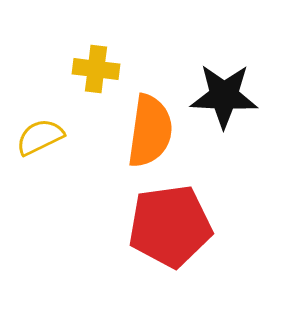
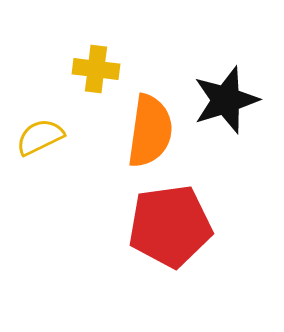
black star: moved 2 px right, 4 px down; rotated 20 degrees counterclockwise
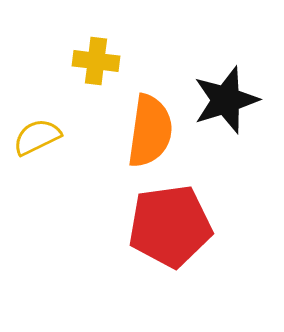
yellow cross: moved 8 px up
yellow semicircle: moved 3 px left
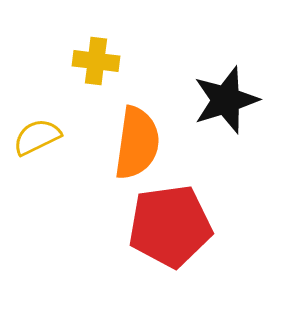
orange semicircle: moved 13 px left, 12 px down
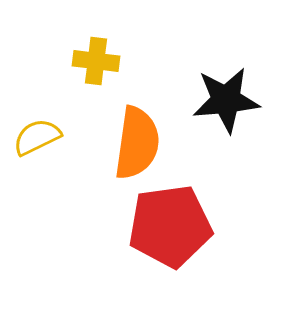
black star: rotated 12 degrees clockwise
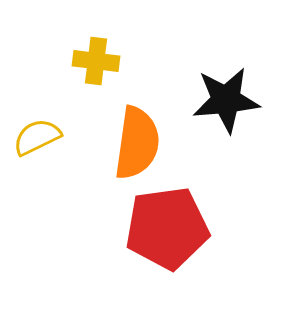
red pentagon: moved 3 px left, 2 px down
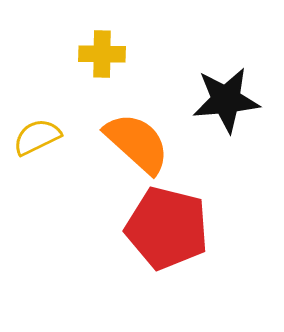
yellow cross: moved 6 px right, 7 px up; rotated 6 degrees counterclockwise
orange semicircle: rotated 56 degrees counterclockwise
red pentagon: rotated 22 degrees clockwise
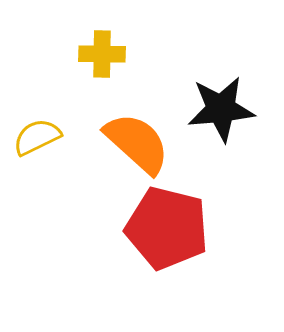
black star: moved 5 px left, 9 px down
